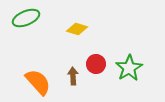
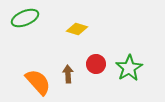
green ellipse: moved 1 px left
brown arrow: moved 5 px left, 2 px up
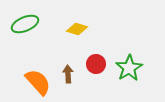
green ellipse: moved 6 px down
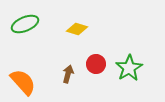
brown arrow: rotated 18 degrees clockwise
orange semicircle: moved 15 px left
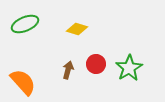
brown arrow: moved 4 px up
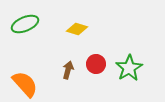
orange semicircle: moved 2 px right, 2 px down
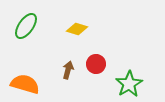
green ellipse: moved 1 px right, 2 px down; rotated 32 degrees counterclockwise
green star: moved 16 px down
orange semicircle: rotated 32 degrees counterclockwise
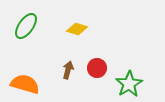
red circle: moved 1 px right, 4 px down
